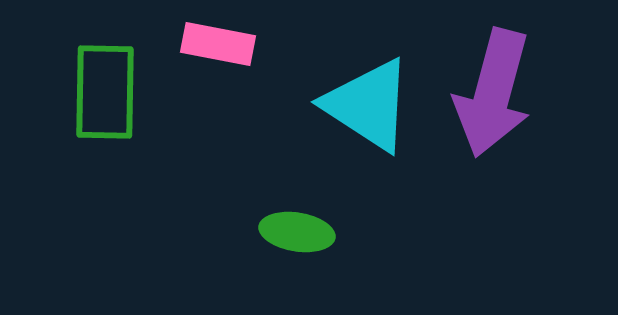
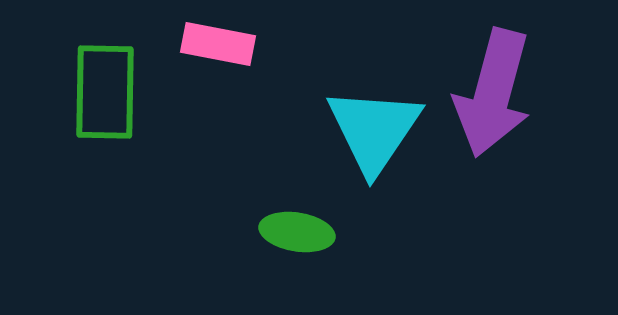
cyan triangle: moved 6 px right, 25 px down; rotated 31 degrees clockwise
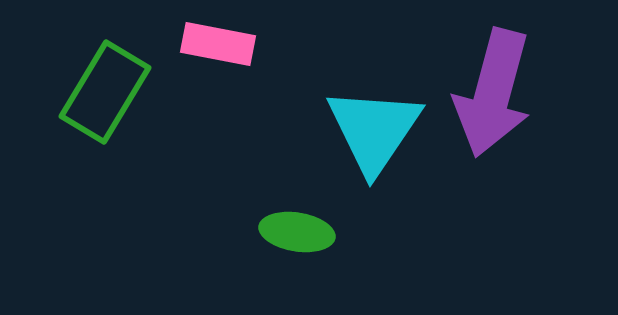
green rectangle: rotated 30 degrees clockwise
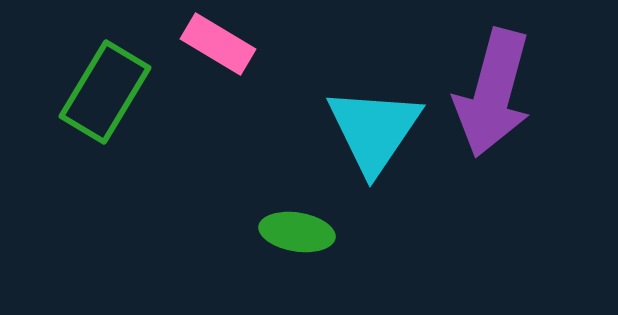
pink rectangle: rotated 20 degrees clockwise
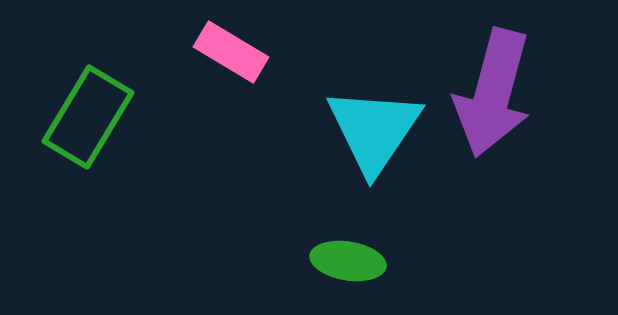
pink rectangle: moved 13 px right, 8 px down
green rectangle: moved 17 px left, 25 px down
green ellipse: moved 51 px right, 29 px down
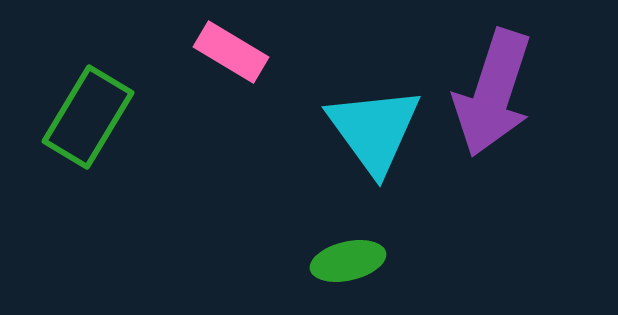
purple arrow: rotated 3 degrees clockwise
cyan triangle: rotated 10 degrees counterclockwise
green ellipse: rotated 22 degrees counterclockwise
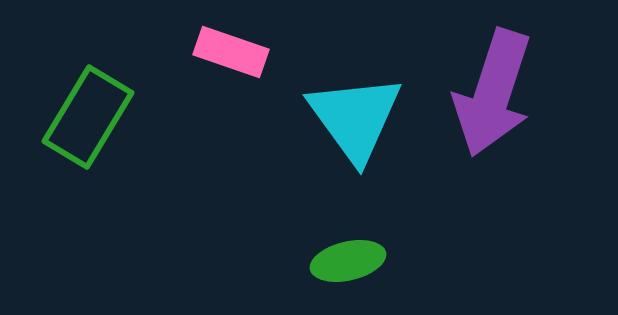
pink rectangle: rotated 12 degrees counterclockwise
cyan triangle: moved 19 px left, 12 px up
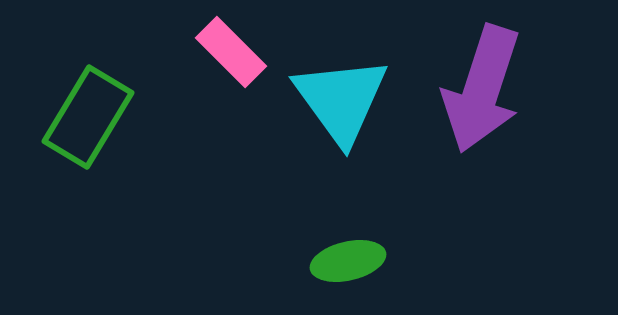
pink rectangle: rotated 26 degrees clockwise
purple arrow: moved 11 px left, 4 px up
cyan triangle: moved 14 px left, 18 px up
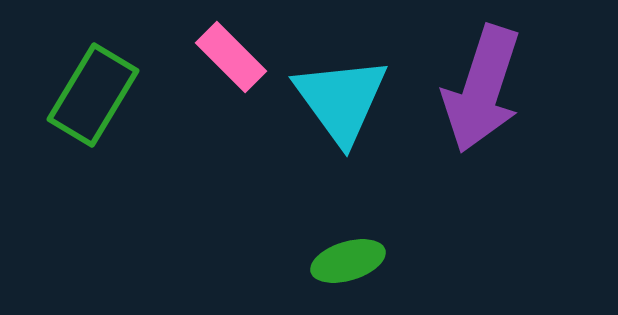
pink rectangle: moved 5 px down
green rectangle: moved 5 px right, 22 px up
green ellipse: rotated 4 degrees counterclockwise
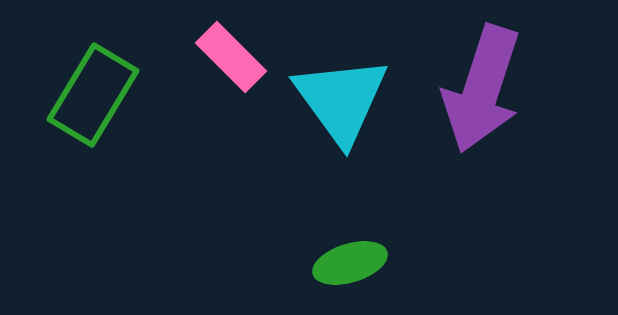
green ellipse: moved 2 px right, 2 px down
